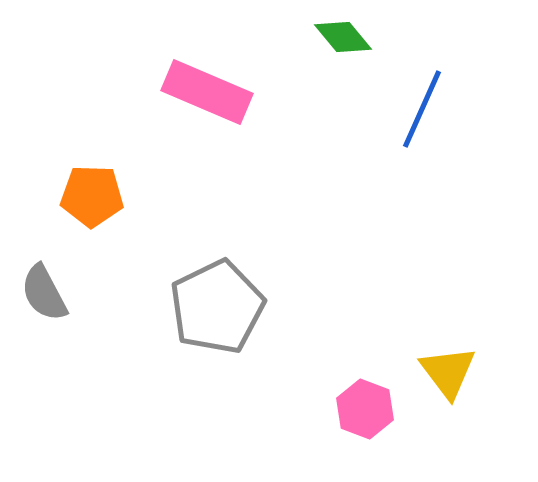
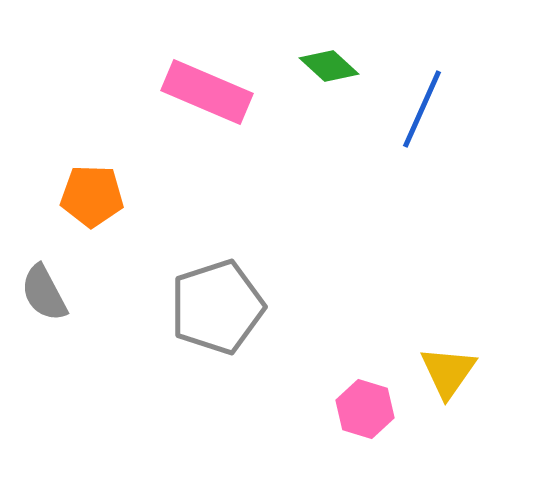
green diamond: moved 14 px left, 29 px down; rotated 8 degrees counterclockwise
gray pentagon: rotated 8 degrees clockwise
yellow triangle: rotated 12 degrees clockwise
pink hexagon: rotated 4 degrees counterclockwise
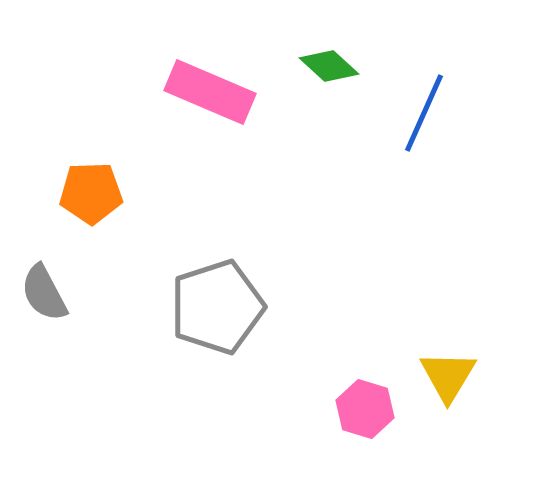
pink rectangle: moved 3 px right
blue line: moved 2 px right, 4 px down
orange pentagon: moved 1 px left, 3 px up; rotated 4 degrees counterclockwise
yellow triangle: moved 4 px down; rotated 4 degrees counterclockwise
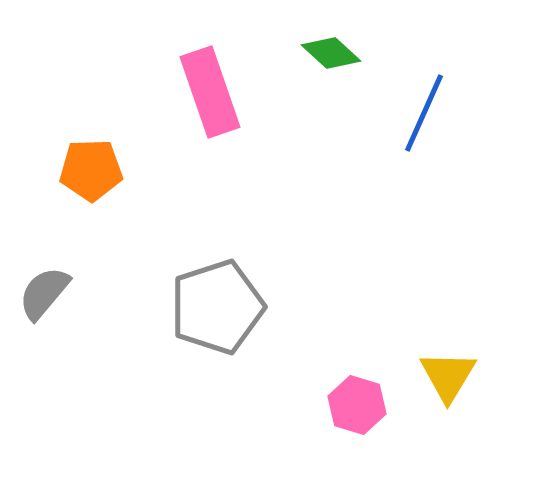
green diamond: moved 2 px right, 13 px up
pink rectangle: rotated 48 degrees clockwise
orange pentagon: moved 23 px up
gray semicircle: rotated 68 degrees clockwise
pink hexagon: moved 8 px left, 4 px up
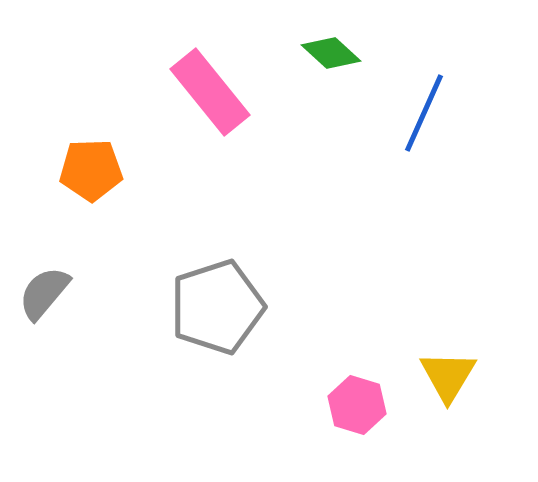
pink rectangle: rotated 20 degrees counterclockwise
